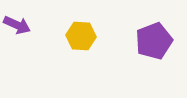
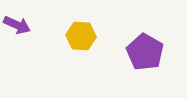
purple pentagon: moved 9 px left, 11 px down; rotated 21 degrees counterclockwise
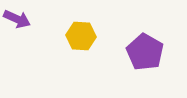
purple arrow: moved 6 px up
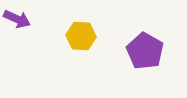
purple pentagon: moved 1 px up
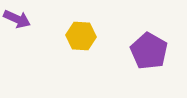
purple pentagon: moved 4 px right
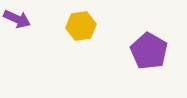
yellow hexagon: moved 10 px up; rotated 12 degrees counterclockwise
